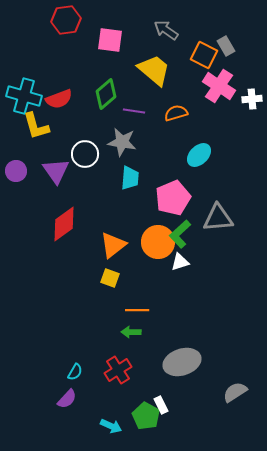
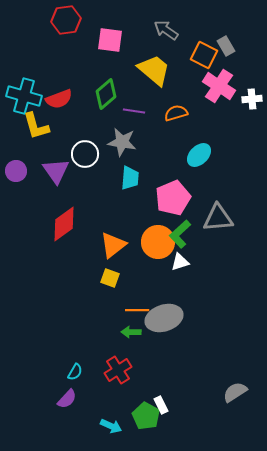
gray ellipse: moved 18 px left, 44 px up
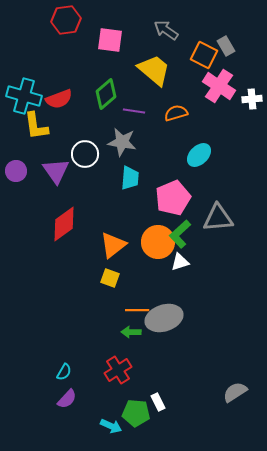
yellow L-shape: rotated 8 degrees clockwise
cyan semicircle: moved 11 px left
white rectangle: moved 3 px left, 3 px up
green pentagon: moved 10 px left, 3 px up; rotated 24 degrees counterclockwise
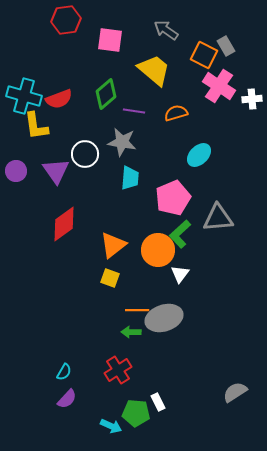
orange circle: moved 8 px down
white triangle: moved 12 px down; rotated 36 degrees counterclockwise
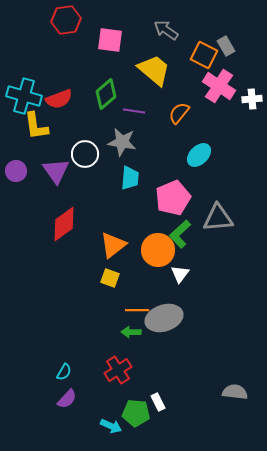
orange semicircle: moved 3 px right; rotated 35 degrees counterclockwise
gray semicircle: rotated 40 degrees clockwise
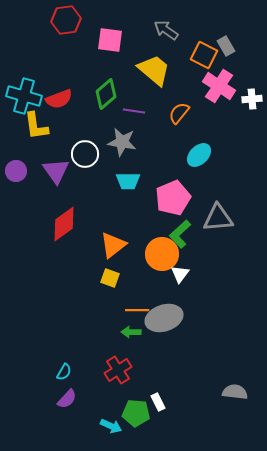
cyan trapezoid: moved 2 px left, 3 px down; rotated 85 degrees clockwise
orange circle: moved 4 px right, 4 px down
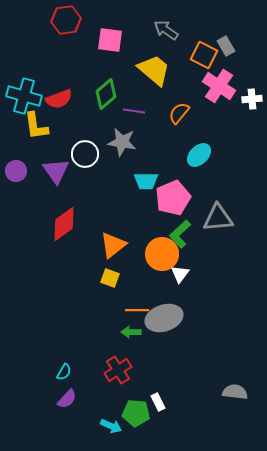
cyan trapezoid: moved 18 px right
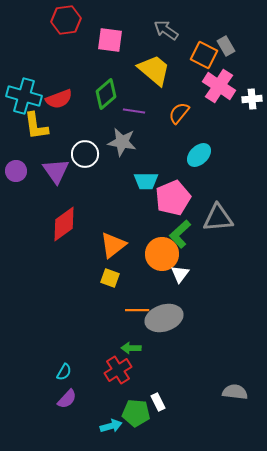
green arrow: moved 16 px down
cyan arrow: rotated 40 degrees counterclockwise
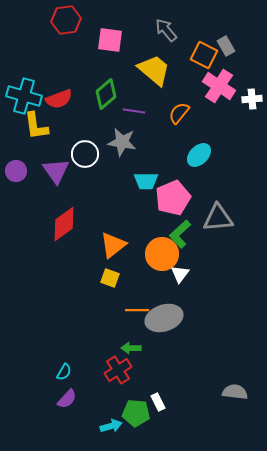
gray arrow: rotated 15 degrees clockwise
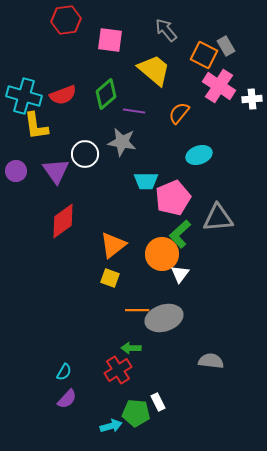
red semicircle: moved 4 px right, 4 px up
cyan ellipse: rotated 25 degrees clockwise
red diamond: moved 1 px left, 3 px up
gray semicircle: moved 24 px left, 31 px up
